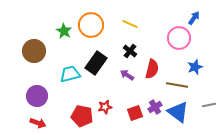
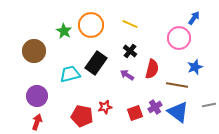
red arrow: moved 1 px left, 1 px up; rotated 91 degrees counterclockwise
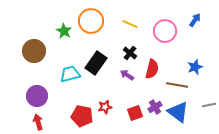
blue arrow: moved 1 px right, 2 px down
orange circle: moved 4 px up
pink circle: moved 14 px left, 7 px up
black cross: moved 2 px down
red arrow: moved 1 px right; rotated 35 degrees counterclockwise
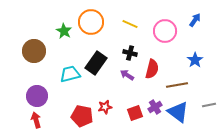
orange circle: moved 1 px down
black cross: rotated 24 degrees counterclockwise
blue star: moved 7 px up; rotated 14 degrees counterclockwise
brown line: rotated 20 degrees counterclockwise
red arrow: moved 2 px left, 2 px up
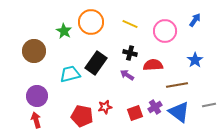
red semicircle: moved 1 px right, 4 px up; rotated 108 degrees counterclockwise
blue triangle: moved 1 px right
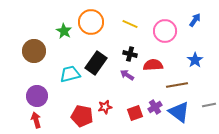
black cross: moved 1 px down
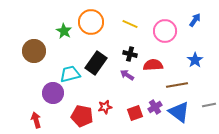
purple circle: moved 16 px right, 3 px up
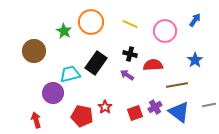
red star: rotated 24 degrees counterclockwise
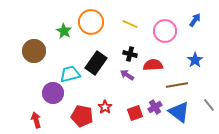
gray line: rotated 64 degrees clockwise
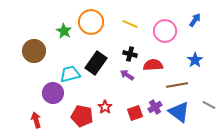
gray line: rotated 24 degrees counterclockwise
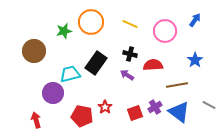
green star: rotated 28 degrees clockwise
